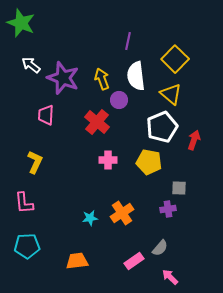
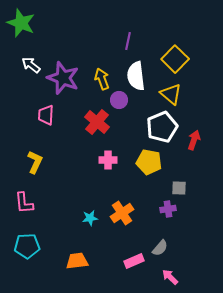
pink rectangle: rotated 12 degrees clockwise
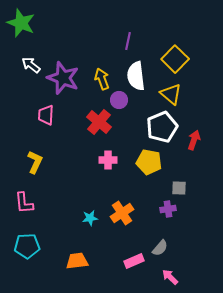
red cross: moved 2 px right
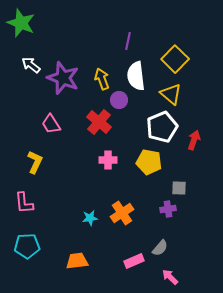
pink trapezoid: moved 5 px right, 9 px down; rotated 35 degrees counterclockwise
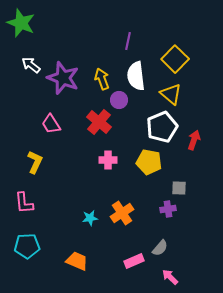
orange trapezoid: rotated 30 degrees clockwise
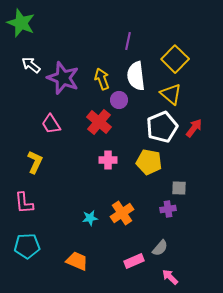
red arrow: moved 12 px up; rotated 18 degrees clockwise
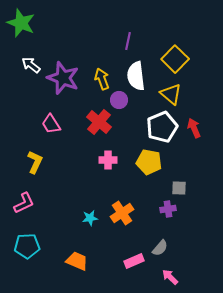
red arrow: rotated 60 degrees counterclockwise
pink L-shape: rotated 110 degrees counterclockwise
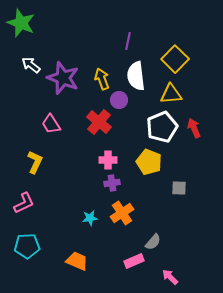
yellow triangle: rotated 45 degrees counterclockwise
yellow pentagon: rotated 10 degrees clockwise
purple cross: moved 56 px left, 26 px up
gray semicircle: moved 7 px left, 6 px up
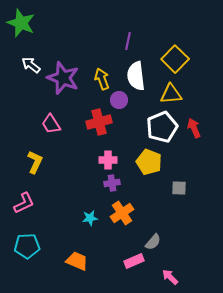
red cross: rotated 35 degrees clockwise
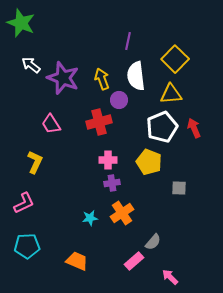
pink rectangle: rotated 18 degrees counterclockwise
